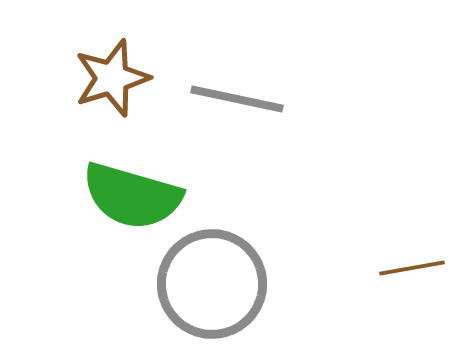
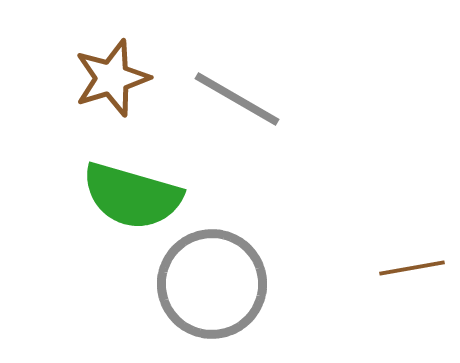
gray line: rotated 18 degrees clockwise
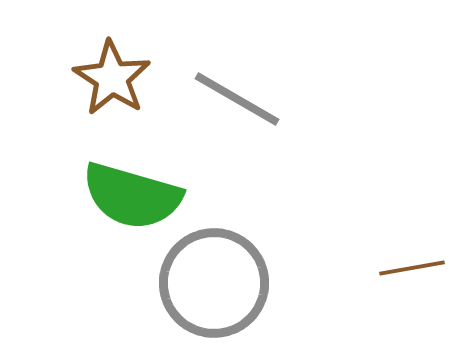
brown star: rotated 22 degrees counterclockwise
gray circle: moved 2 px right, 1 px up
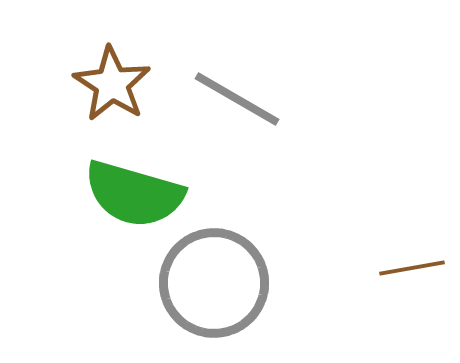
brown star: moved 6 px down
green semicircle: moved 2 px right, 2 px up
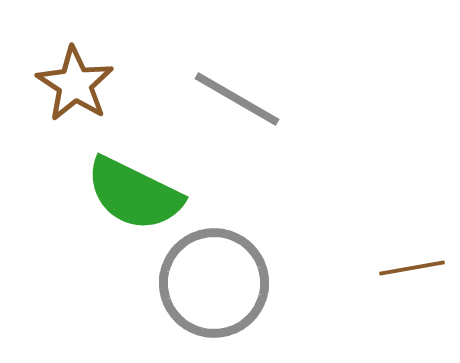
brown star: moved 37 px left
green semicircle: rotated 10 degrees clockwise
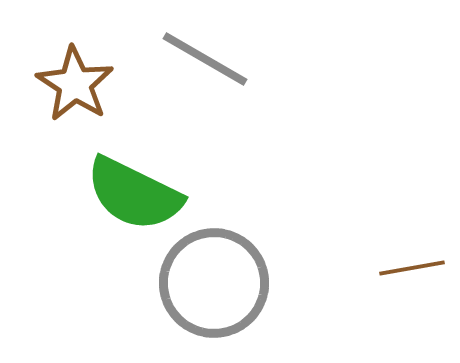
gray line: moved 32 px left, 40 px up
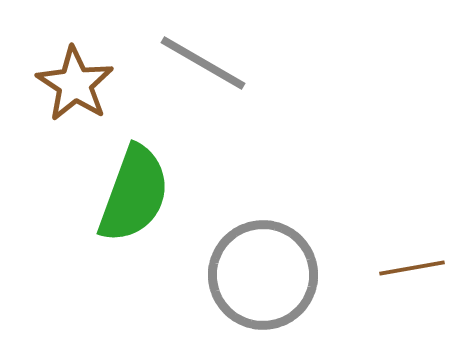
gray line: moved 2 px left, 4 px down
green semicircle: rotated 96 degrees counterclockwise
gray circle: moved 49 px right, 8 px up
